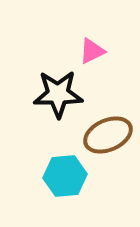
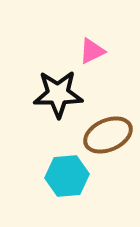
cyan hexagon: moved 2 px right
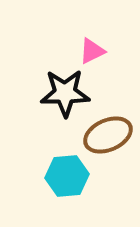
black star: moved 7 px right, 1 px up
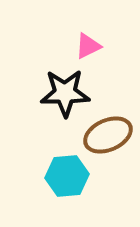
pink triangle: moved 4 px left, 5 px up
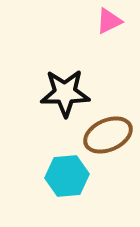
pink triangle: moved 21 px right, 25 px up
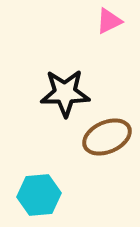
brown ellipse: moved 1 px left, 2 px down
cyan hexagon: moved 28 px left, 19 px down
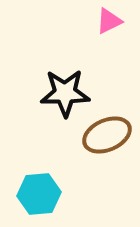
brown ellipse: moved 2 px up
cyan hexagon: moved 1 px up
